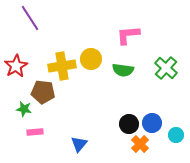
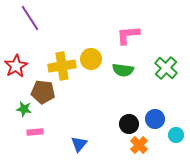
blue circle: moved 3 px right, 4 px up
orange cross: moved 1 px left, 1 px down
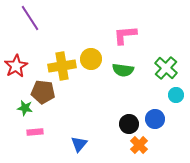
pink L-shape: moved 3 px left
green star: moved 1 px right, 1 px up
cyan circle: moved 40 px up
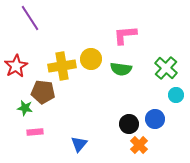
green semicircle: moved 2 px left, 1 px up
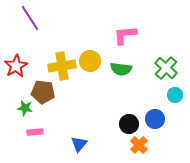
yellow circle: moved 1 px left, 2 px down
cyan circle: moved 1 px left
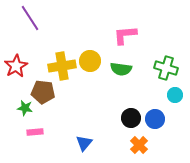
green cross: rotated 25 degrees counterclockwise
black circle: moved 2 px right, 6 px up
blue triangle: moved 5 px right, 1 px up
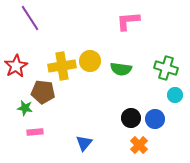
pink L-shape: moved 3 px right, 14 px up
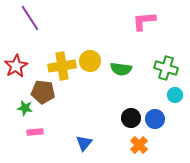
pink L-shape: moved 16 px right
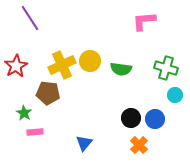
yellow cross: moved 1 px up; rotated 16 degrees counterclockwise
brown pentagon: moved 5 px right, 1 px down
green star: moved 1 px left, 5 px down; rotated 21 degrees clockwise
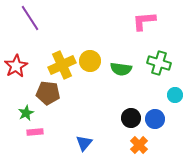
green cross: moved 7 px left, 5 px up
green star: moved 2 px right; rotated 14 degrees clockwise
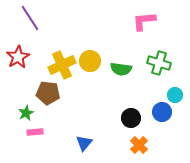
red star: moved 2 px right, 9 px up
blue circle: moved 7 px right, 7 px up
